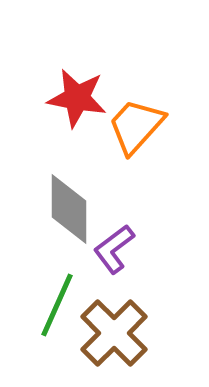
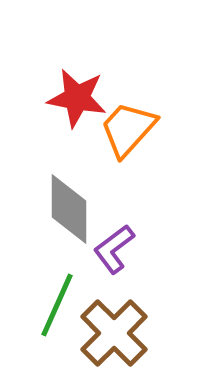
orange trapezoid: moved 8 px left, 3 px down
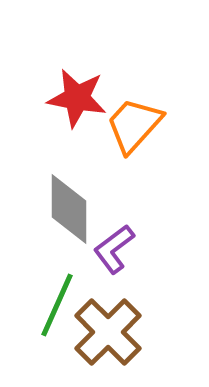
orange trapezoid: moved 6 px right, 4 px up
brown cross: moved 6 px left, 1 px up
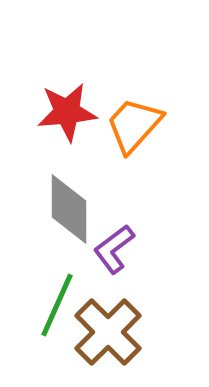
red star: moved 10 px left, 14 px down; rotated 16 degrees counterclockwise
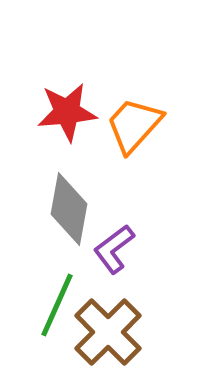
gray diamond: rotated 10 degrees clockwise
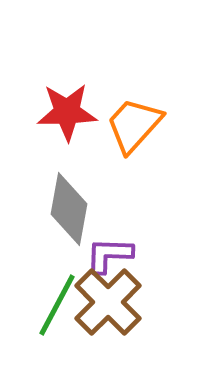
red star: rotated 4 degrees clockwise
purple L-shape: moved 5 px left, 6 px down; rotated 39 degrees clockwise
green line: rotated 4 degrees clockwise
brown cross: moved 30 px up
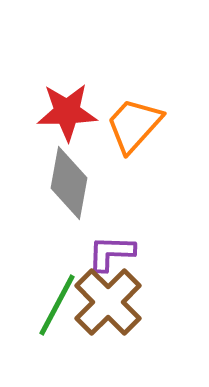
gray diamond: moved 26 px up
purple L-shape: moved 2 px right, 2 px up
